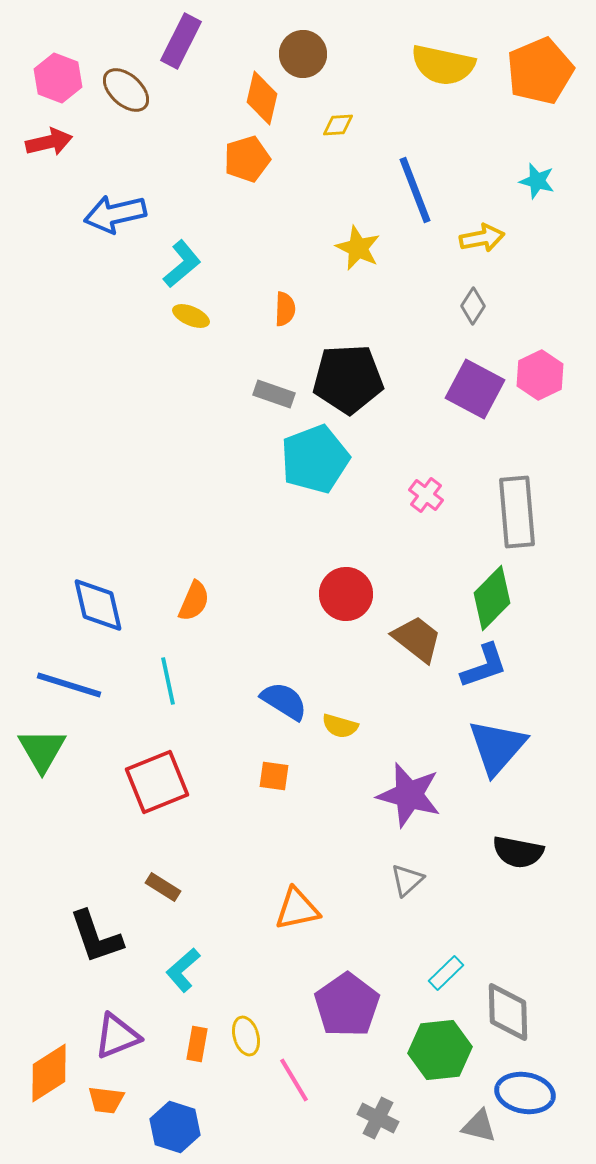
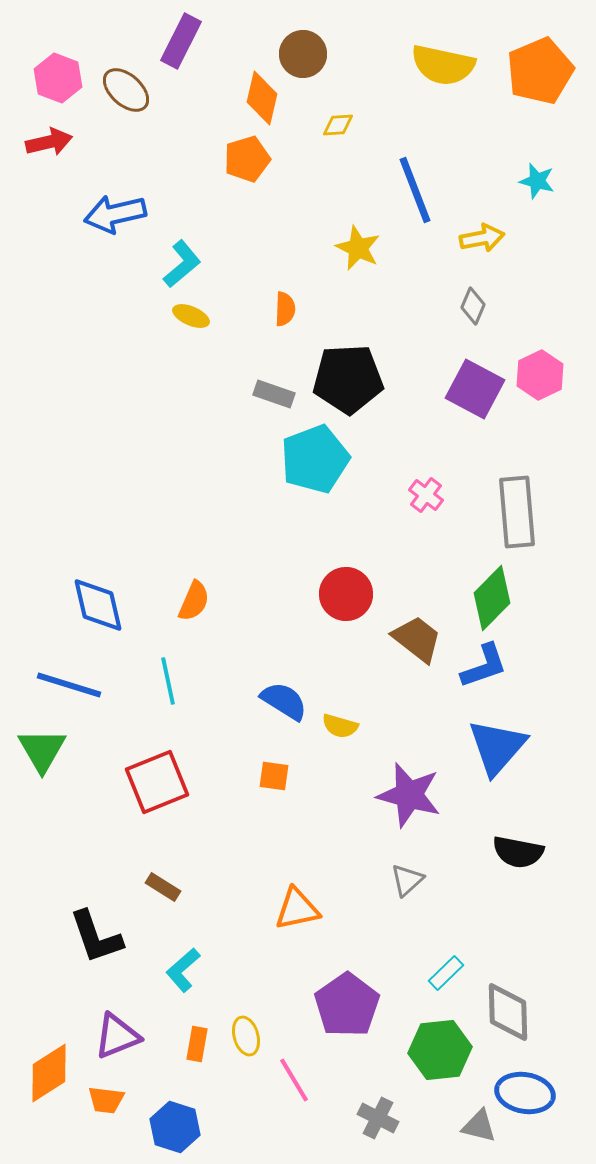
gray diamond at (473, 306): rotated 9 degrees counterclockwise
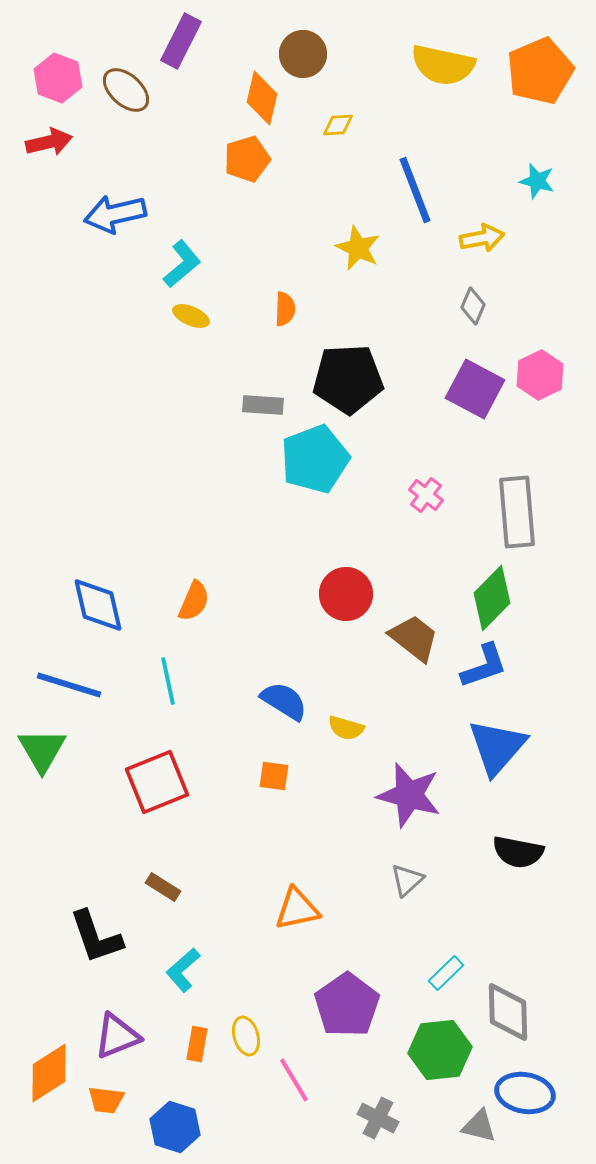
gray rectangle at (274, 394): moved 11 px left, 11 px down; rotated 15 degrees counterclockwise
brown trapezoid at (417, 639): moved 3 px left, 1 px up
yellow semicircle at (340, 726): moved 6 px right, 2 px down
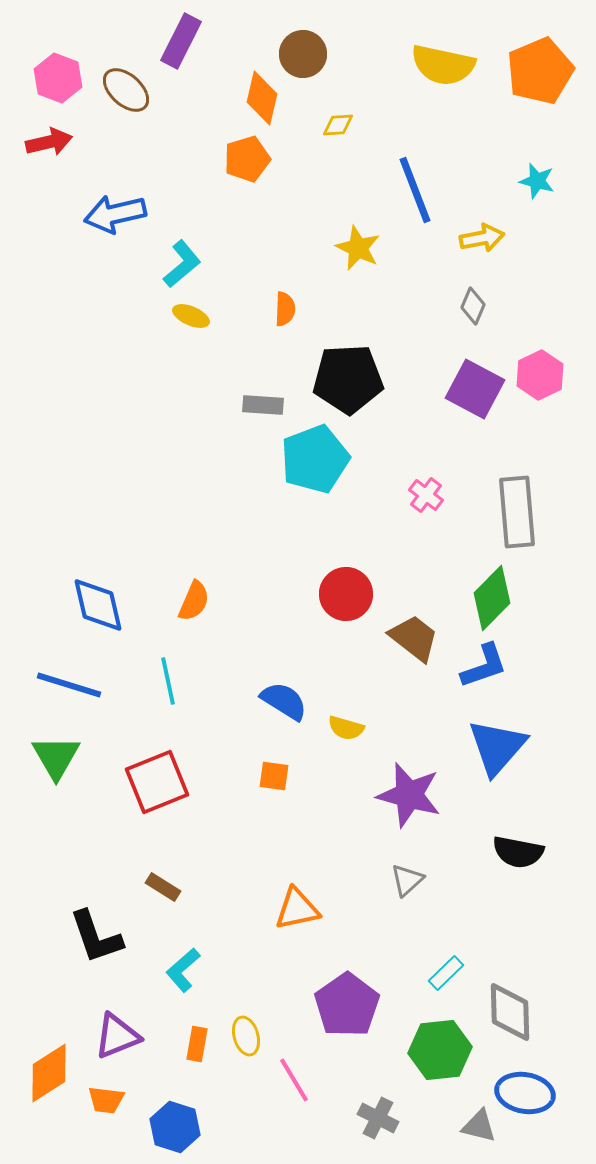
green triangle at (42, 750): moved 14 px right, 7 px down
gray diamond at (508, 1012): moved 2 px right
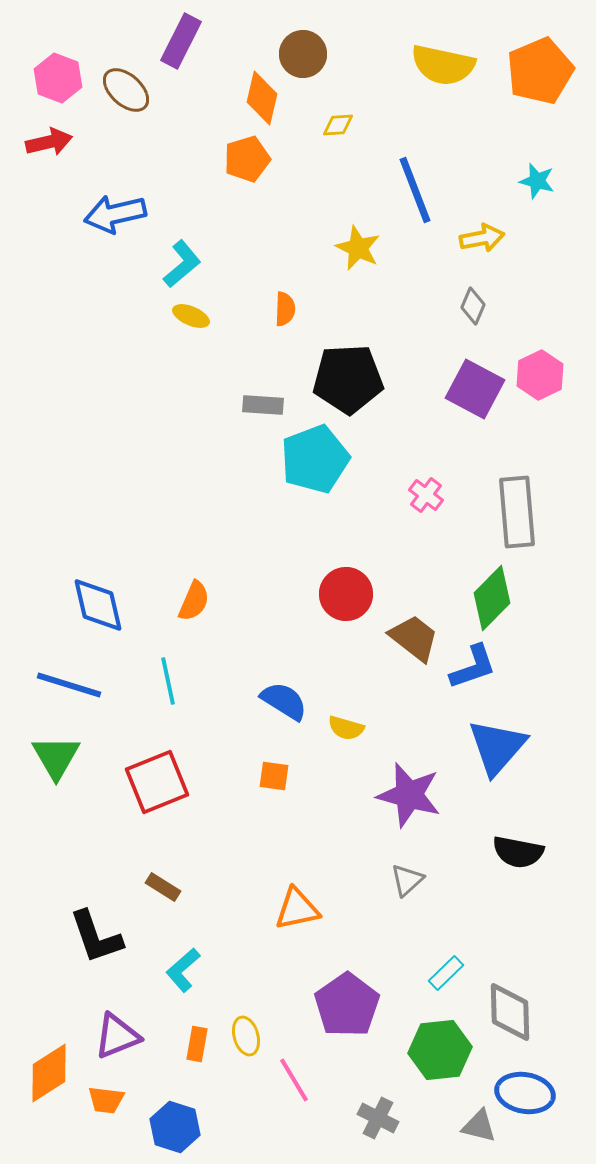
blue L-shape at (484, 666): moved 11 px left, 1 px down
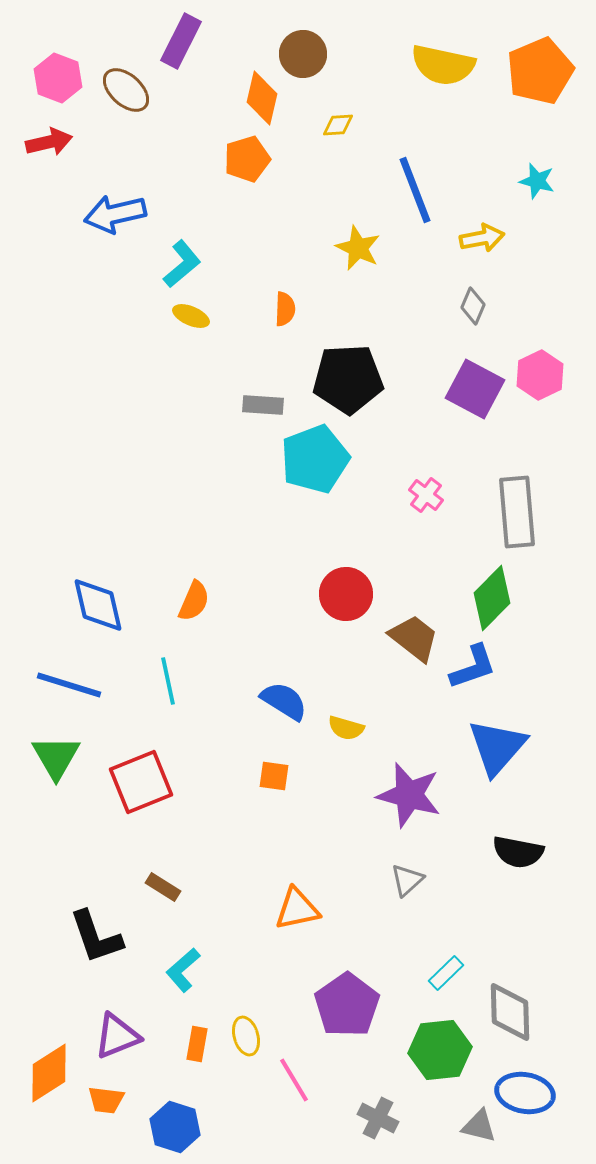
red square at (157, 782): moved 16 px left
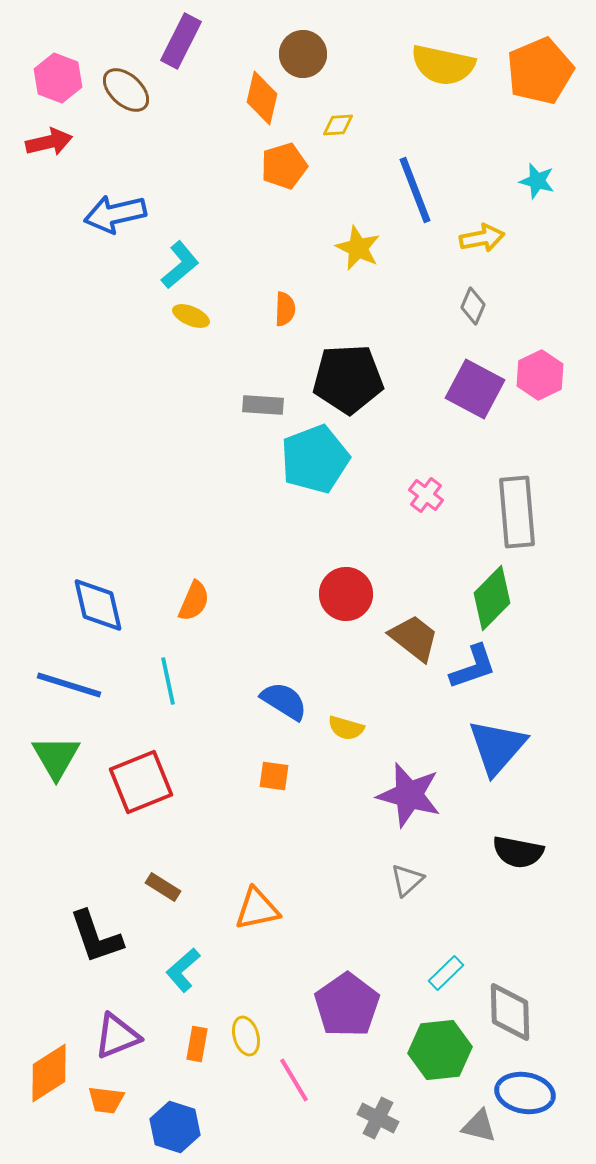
orange pentagon at (247, 159): moved 37 px right, 7 px down
cyan L-shape at (182, 264): moved 2 px left, 1 px down
orange triangle at (297, 909): moved 40 px left
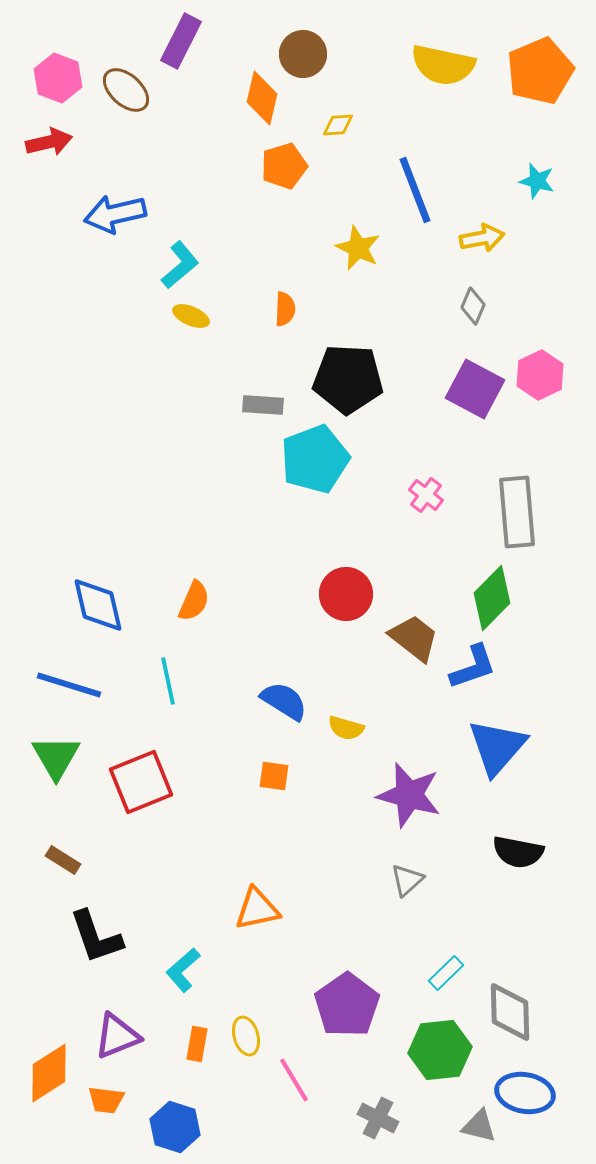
black pentagon at (348, 379): rotated 6 degrees clockwise
brown rectangle at (163, 887): moved 100 px left, 27 px up
